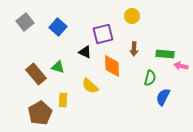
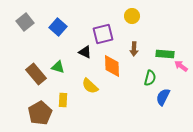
pink arrow: rotated 24 degrees clockwise
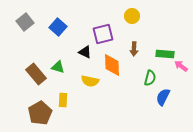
orange diamond: moved 1 px up
yellow semicircle: moved 5 px up; rotated 30 degrees counterclockwise
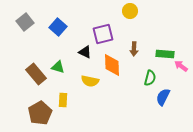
yellow circle: moved 2 px left, 5 px up
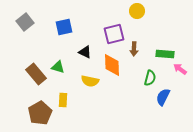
yellow circle: moved 7 px right
blue square: moved 6 px right; rotated 36 degrees clockwise
purple square: moved 11 px right
pink arrow: moved 1 px left, 3 px down
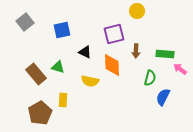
blue square: moved 2 px left, 3 px down
brown arrow: moved 2 px right, 2 px down
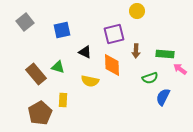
green semicircle: rotated 56 degrees clockwise
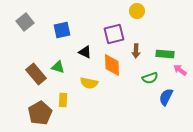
pink arrow: moved 1 px down
yellow semicircle: moved 1 px left, 2 px down
blue semicircle: moved 3 px right
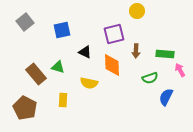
pink arrow: rotated 24 degrees clockwise
brown pentagon: moved 15 px left, 5 px up; rotated 15 degrees counterclockwise
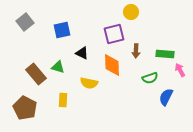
yellow circle: moved 6 px left, 1 px down
black triangle: moved 3 px left, 1 px down
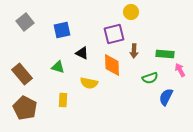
brown arrow: moved 2 px left
brown rectangle: moved 14 px left
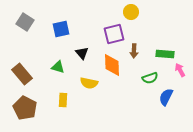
gray square: rotated 18 degrees counterclockwise
blue square: moved 1 px left, 1 px up
black triangle: rotated 24 degrees clockwise
